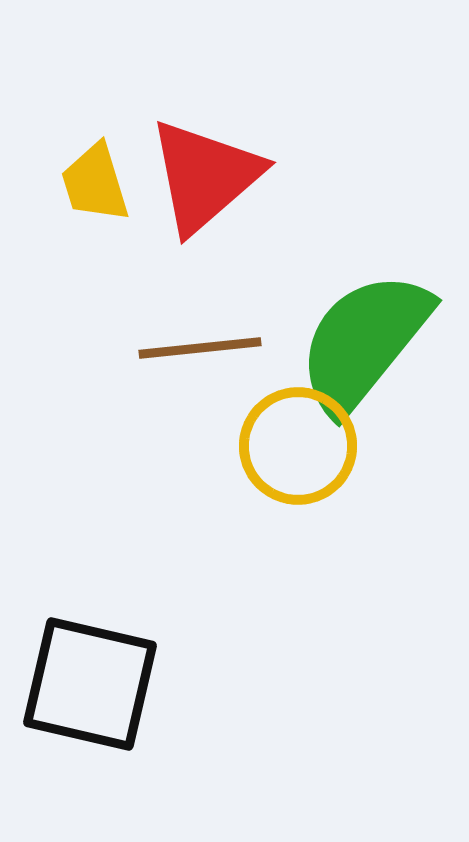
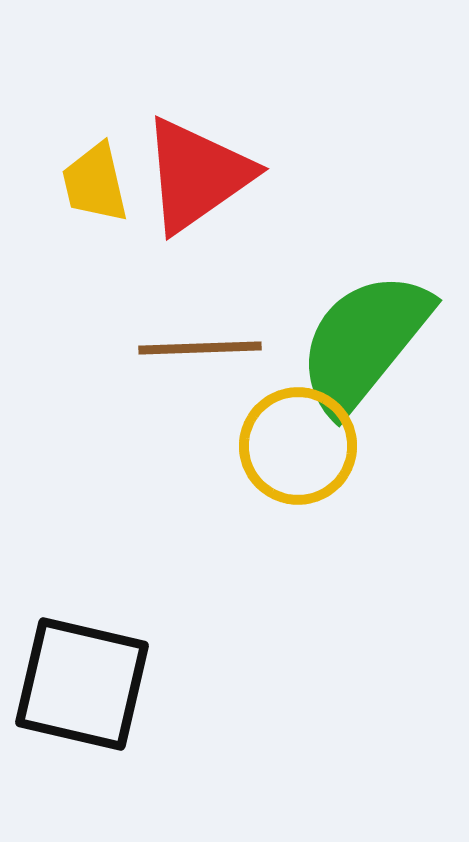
red triangle: moved 8 px left, 1 px up; rotated 6 degrees clockwise
yellow trapezoid: rotated 4 degrees clockwise
brown line: rotated 4 degrees clockwise
black square: moved 8 px left
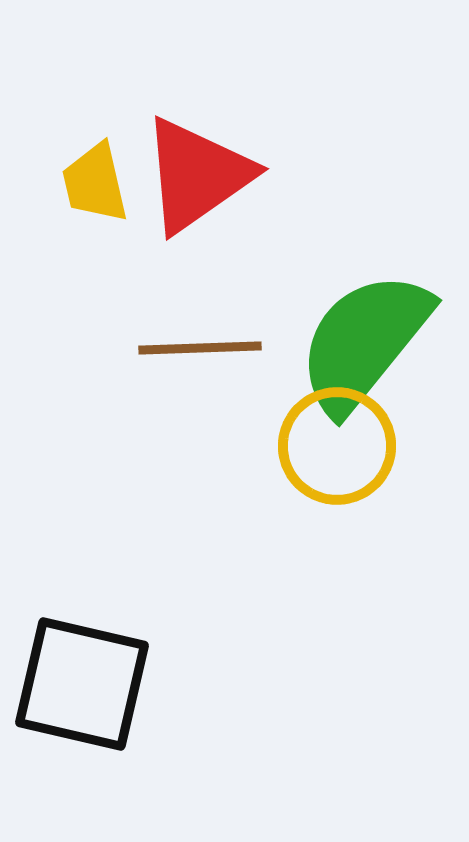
yellow circle: moved 39 px right
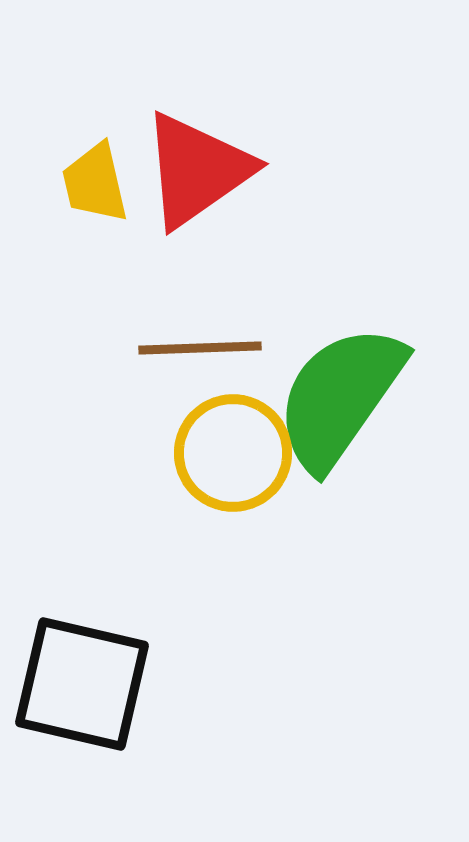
red triangle: moved 5 px up
green semicircle: moved 24 px left, 55 px down; rotated 4 degrees counterclockwise
yellow circle: moved 104 px left, 7 px down
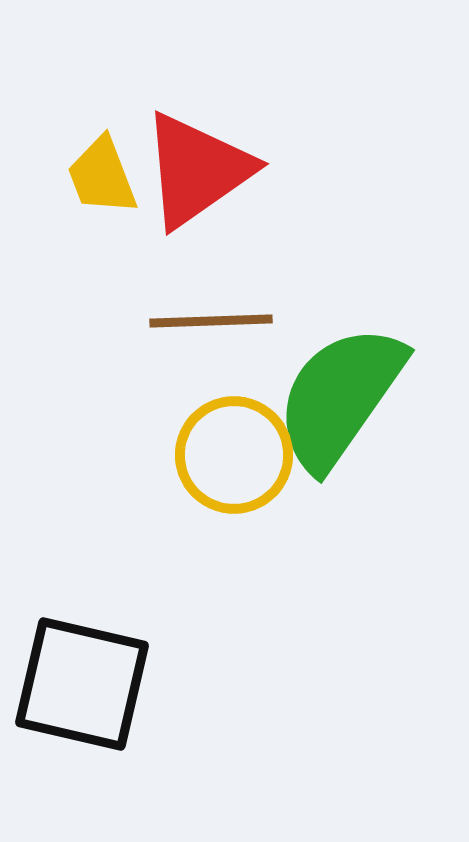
yellow trapezoid: moved 7 px right, 7 px up; rotated 8 degrees counterclockwise
brown line: moved 11 px right, 27 px up
yellow circle: moved 1 px right, 2 px down
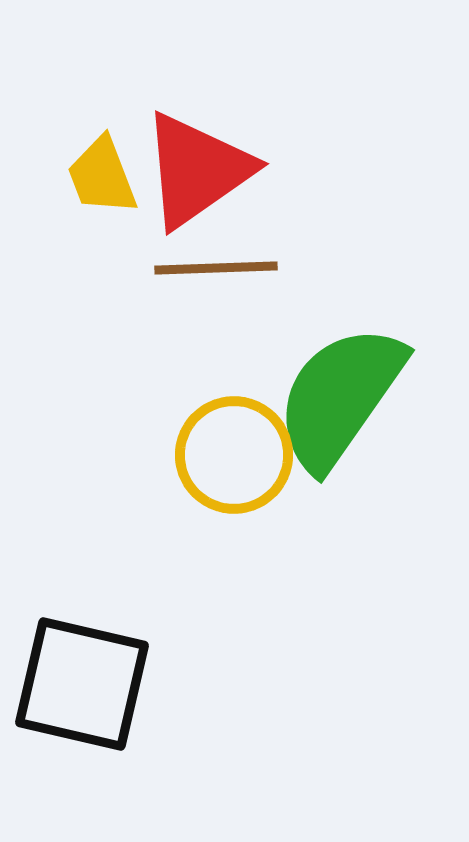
brown line: moved 5 px right, 53 px up
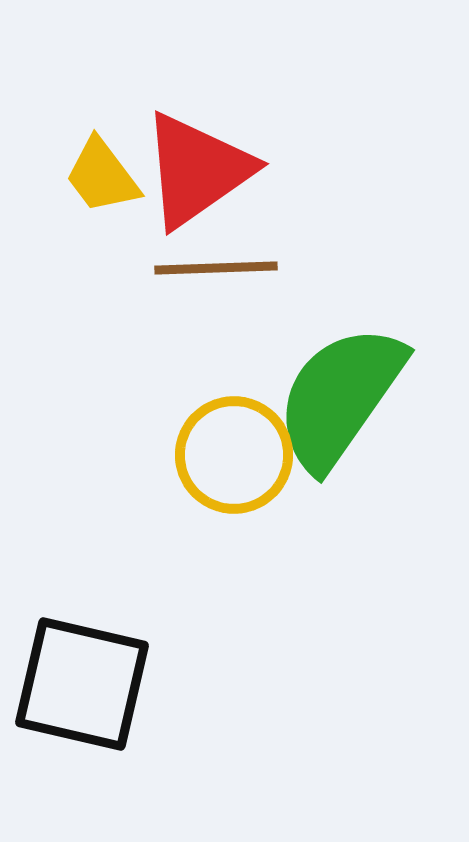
yellow trapezoid: rotated 16 degrees counterclockwise
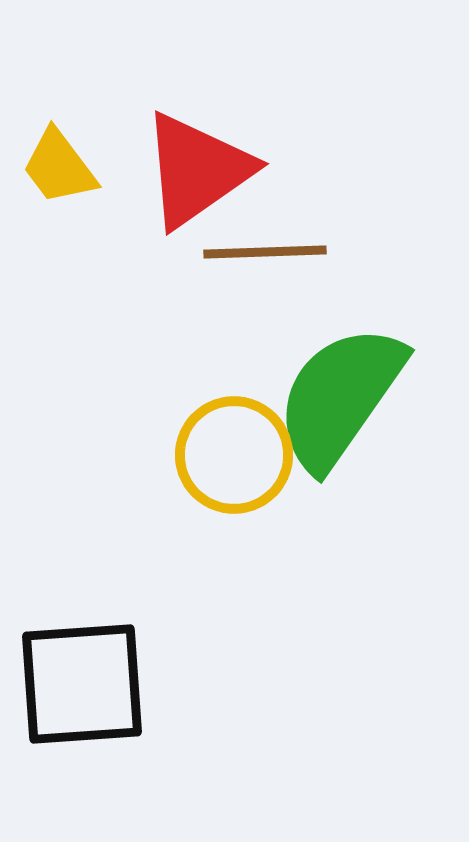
yellow trapezoid: moved 43 px left, 9 px up
brown line: moved 49 px right, 16 px up
black square: rotated 17 degrees counterclockwise
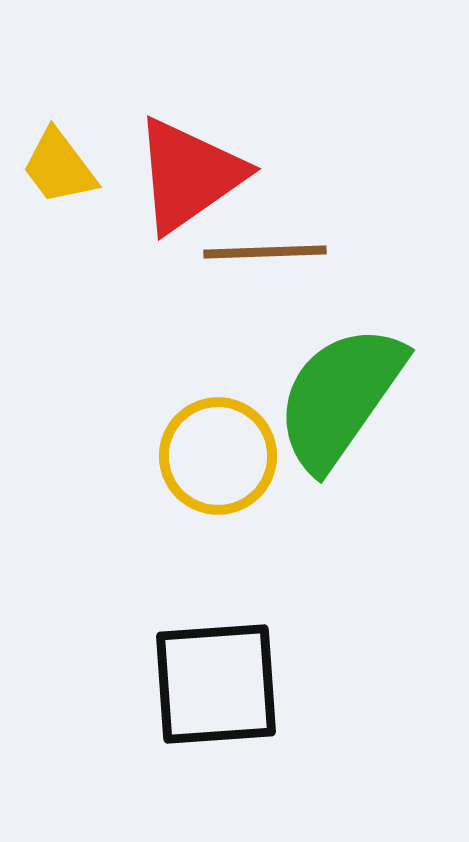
red triangle: moved 8 px left, 5 px down
yellow circle: moved 16 px left, 1 px down
black square: moved 134 px right
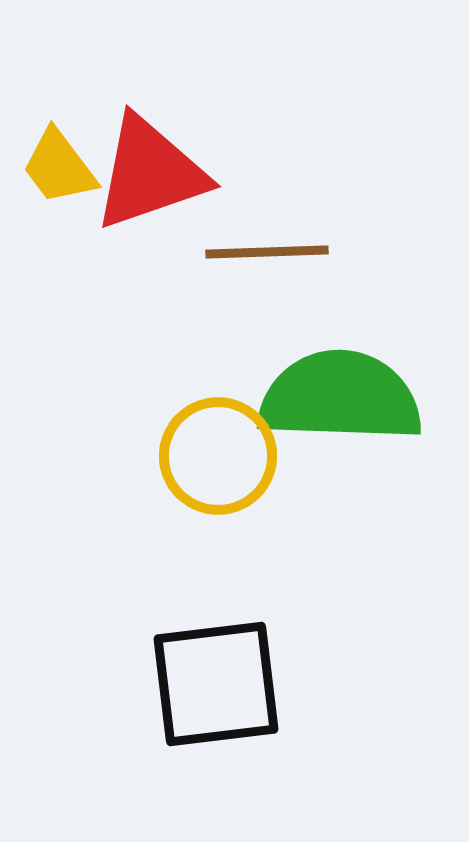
red triangle: moved 39 px left, 2 px up; rotated 16 degrees clockwise
brown line: moved 2 px right
green semicircle: rotated 57 degrees clockwise
black square: rotated 3 degrees counterclockwise
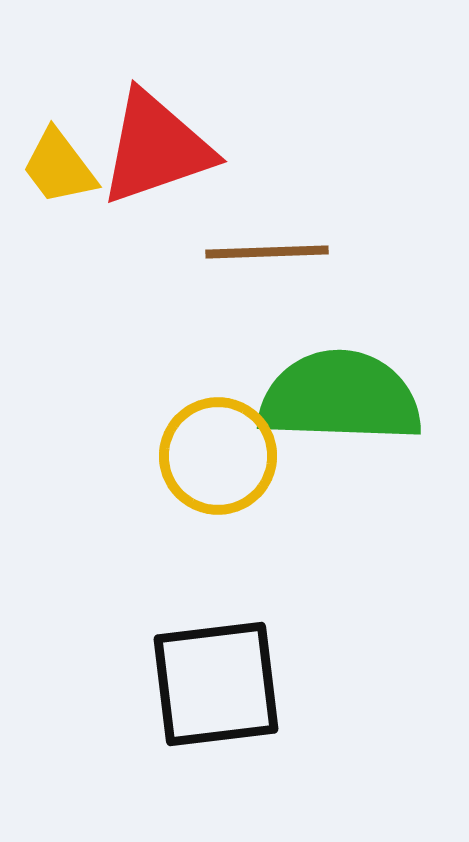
red triangle: moved 6 px right, 25 px up
